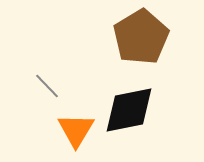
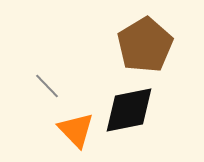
brown pentagon: moved 4 px right, 8 px down
orange triangle: rotated 15 degrees counterclockwise
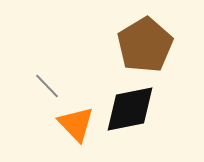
black diamond: moved 1 px right, 1 px up
orange triangle: moved 6 px up
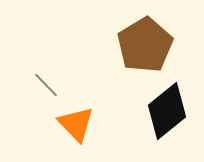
gray line: moved 1 px left, 1 px up
black diamond: moved 37 px right, 2 px down; rotated 28 degrees counterclockwise
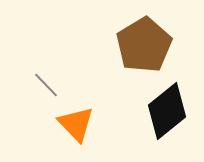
brown pentagon: moved 1 px left
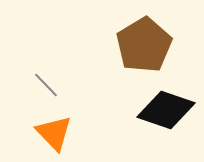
black diamond: moved 1 px left, 1 px up; rotated 58 degrees clockwise
orange triangle: moved 22 px left, 9 px down
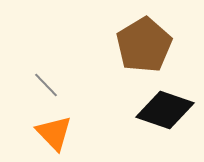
black diamond: moved 1 px left
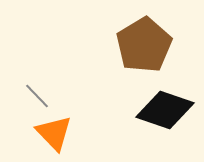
gray line: moved 9 px left, 11 px down
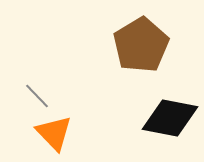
brown pentagon: moved 3 px left
black diamond: moved 5 px right, 8 px down; rotated 8 degrees counterclockwise
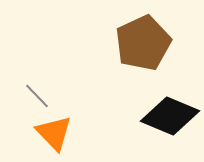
brown pentagon: moved 2 px right, 2 px up; rotated 6 degrees clockwise
black diamond: moved 2 px up; rotated 12 degrees clockwise
